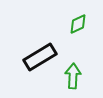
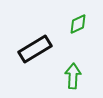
black rectangle: moved 5 px left, 8 px up
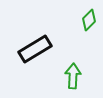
green diamond: moved 11 px right, 4 px up; rotated 20 degrees counterclockwise
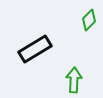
green arrow: moved 1 px right, 4 px down
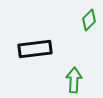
black rectangle: rotated 24 degrees clockwise
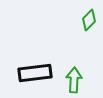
black rectangle: moved 24 px down
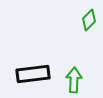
black rectangle: moved 2 px left, 1 px down
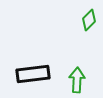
green arrow: moved 3 px right
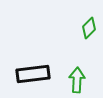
green diamond: moved 8 px down
